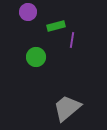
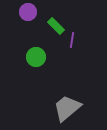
green rectangle: rotated 60 degrees clockwise
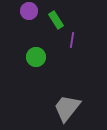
purple circle: moved 1 px right, 1 px up
green rectangle: moved 6 px up; rotated 12 degrees clockwise
gray trapezoid: rotated 12 degrees counterclockwise
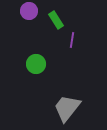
green circle: moved 7 px down
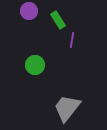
green rectangle: moved 2 px right
green circle: moved 1 px left, 1 px down
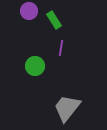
green rectangle: moved 4 px left
purple line: moved 11 px left, 8 px down
green circle: moved 1 px down
